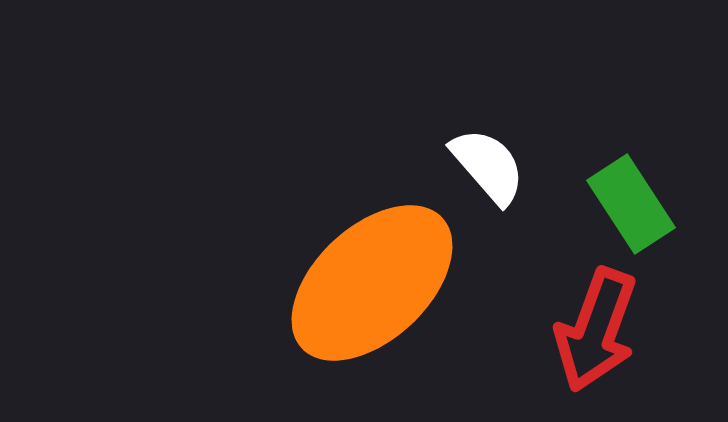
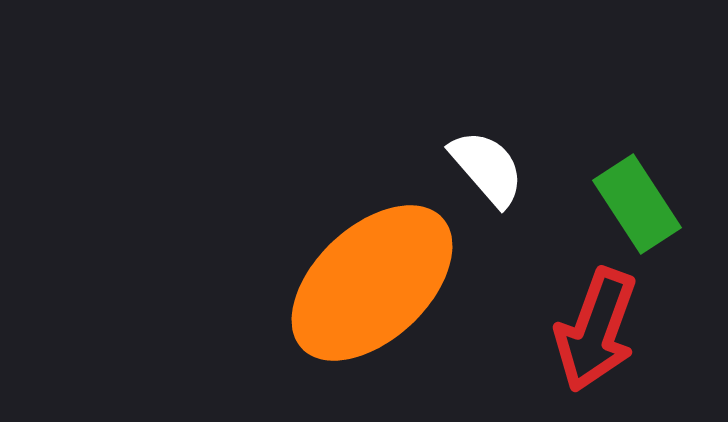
white semicircle: moved 1 px left, 2 px down
green rectangle: moved 6 px right
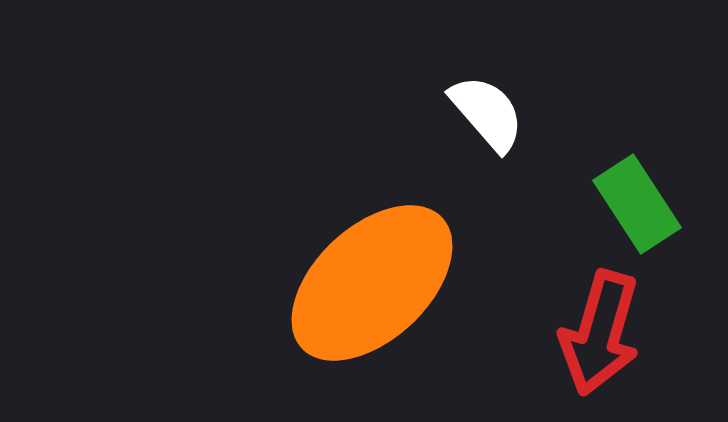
white semicircle: moved 55 px up
red arrow: moved 4 px right, 3 px down; rotated 4 degrees counterclockwise
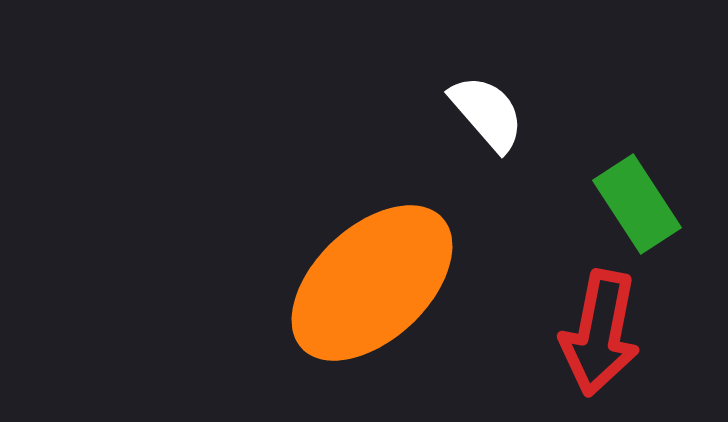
red arrow: rotated 5 degrees counterclockwise
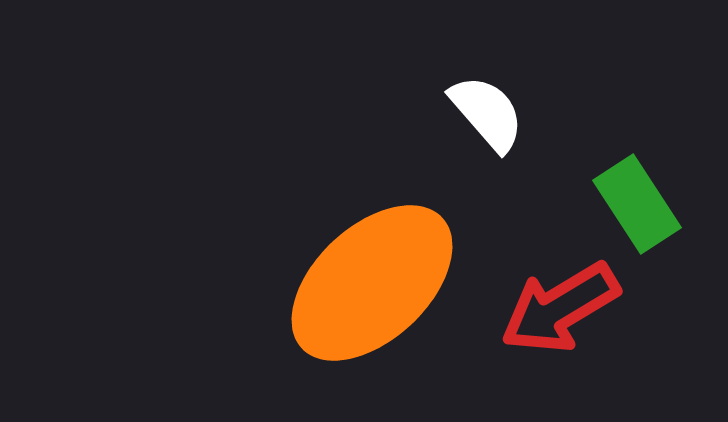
red arrow: moved 40 px left, 25 px up; rotated 48 degrees clockwise
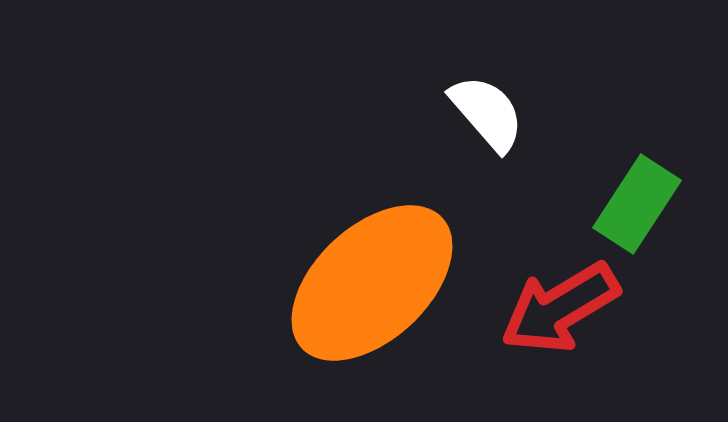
green rectangle: rotated 66 degrees clockwise
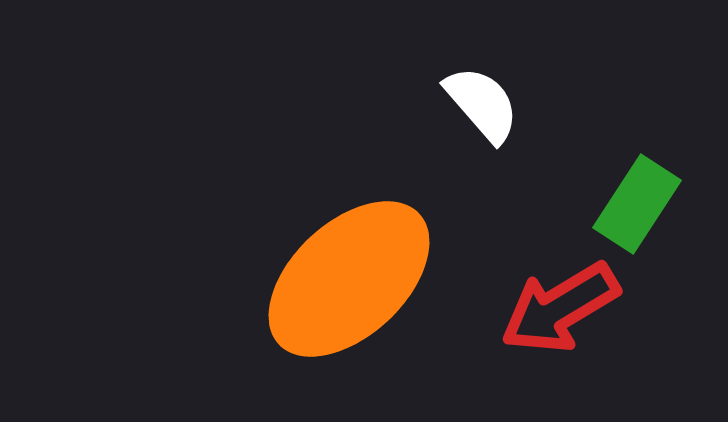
white semicircle: moved 5 px left, 9 px up
orange ellipse: moved 23 px left, 4 px up
